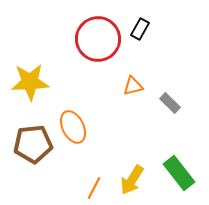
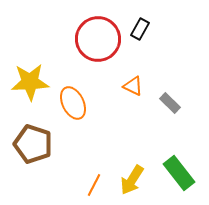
orange triangle: rotated 40 degrees clockwise
orange ellipse: moved 24 px up
brown pentagon: rotated 24 degrees clockwise
orange line: moved 3 px up
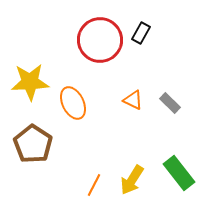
black rectangle: moved 1 px right, 4 px down
red circle: moved 2 px right, 1 px down
orange triangle: moved 14 px down
brown pentagon: rotated 15 degrees clockwise
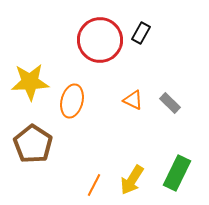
orange ellipse: moved 1 px left, 2 px up; rotated 40 degrees clockwise
green rectangle: moved 2 px left; rotated 64 degrees clockwise
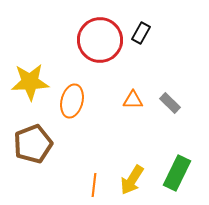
orange triangle: rotated 25 degrees counterclockwise
brown pentagon: rotated 18 degrees clockwise
orange line: rotated 20 degrees counterclockwise
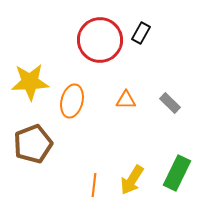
orange triangle: moved 7 px left
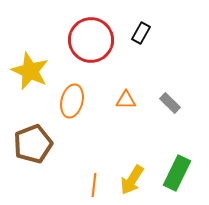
red circle: moved 9 px left
yellow star: moved 11 px up; rotated 27 degrees clockwise
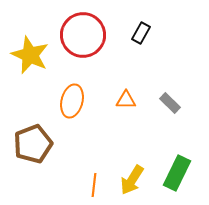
red circle: moved 8 px left, 5 px up
yellow star: moved 16 px up
